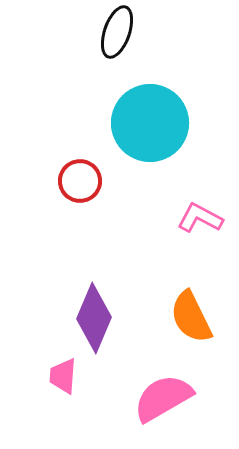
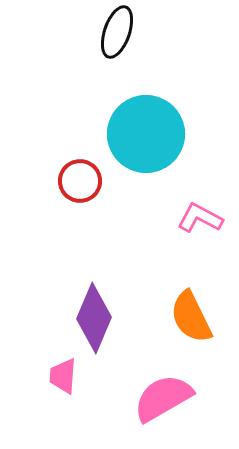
cyan circle: moved 4 px left, 11 px down
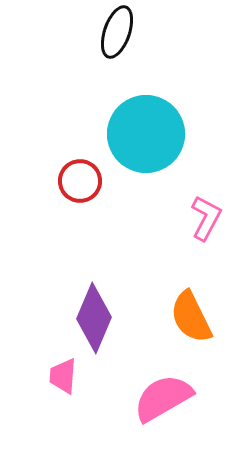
pink L-shape: moved 6 px right; rotated 90 degrees clockwise
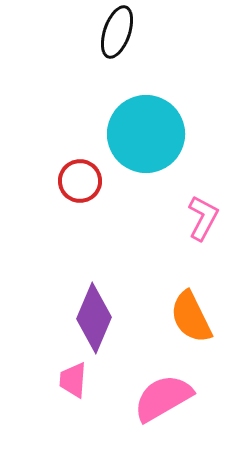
pink L-shape: moved 3 px left
pink trapezoid: moved 10 px right, 4 px down
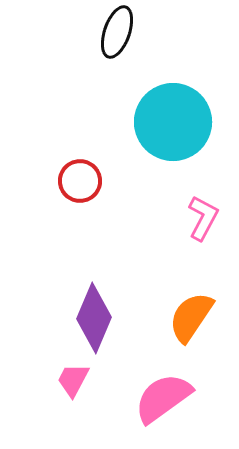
cyan circle: moved 27 px right, 12 px up
orange semicircle: rotated 60 degrees clockwise
pink trapezoid: rotated 24 degrees clockwise
pink semicircle: rotated 6 degrees counterclockwise
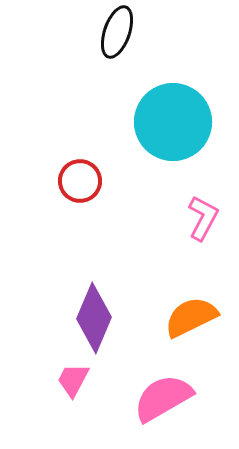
orange semicircle: rotated 30 degrees clockwise
pink semicircle: rotated 6 degrees clockwise
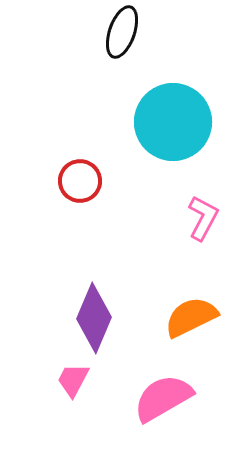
black ellipse: moved 5 px right
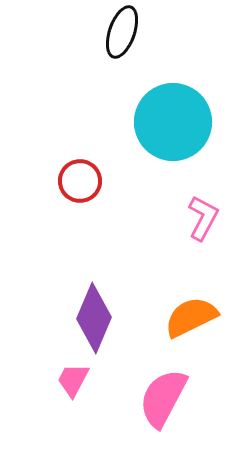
pink semicircle: rotated 32 degrees counterclockwise
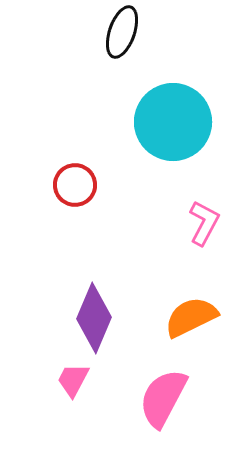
red circle: moved 5 px left, 4 px down
pink L-shape: moved 1 px right, 5 px down
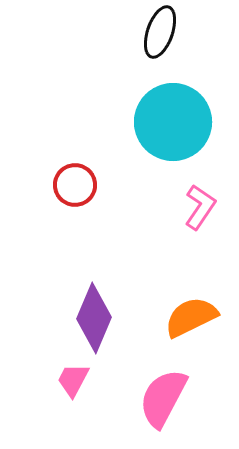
black ellipse: moved 38 px right
pink L-shape: moved 4 px left, 16 px up; rotated 6 degrees clockwise
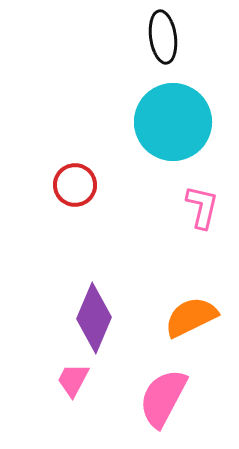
black ellipse: moved 3 px right, 5 px down; rotated 27 degrees counterclockwise
pink L-shape: moved 2 px right; rotated 21 degrees counterclockwise
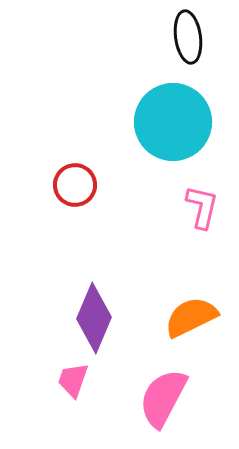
black ellipse: moved 25 px right
pink trapezoid: rotated 9 degrees counterclockwise
